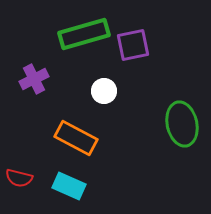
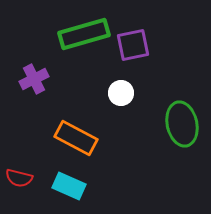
white circle: moved 17 px right, 2 px down
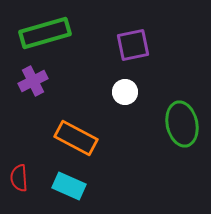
green rectangle: moved 39 px left, 1 px up
purple cross: moved 1 px left, 2 px down
white circle: moved 4 px right, 1 px up
red semicircle: rotated 72 degrees clockwise
